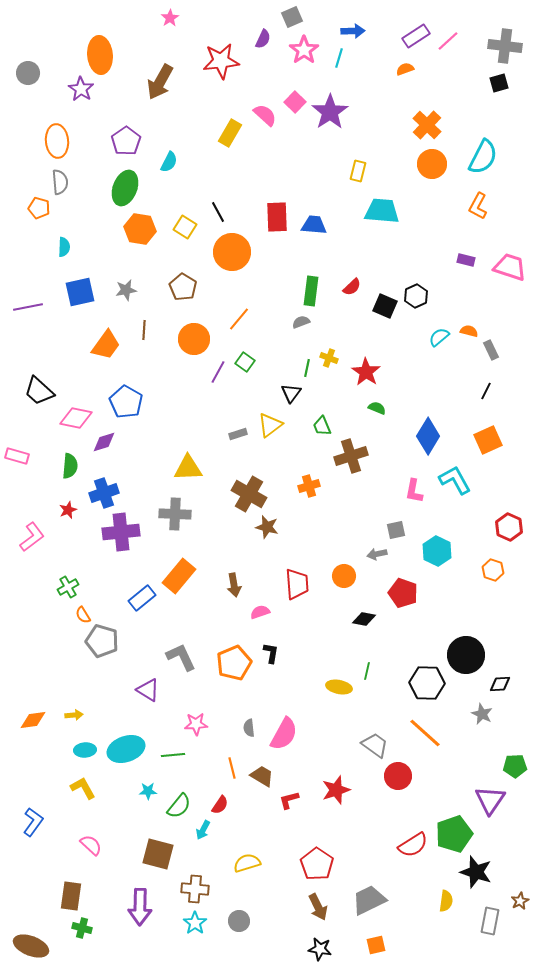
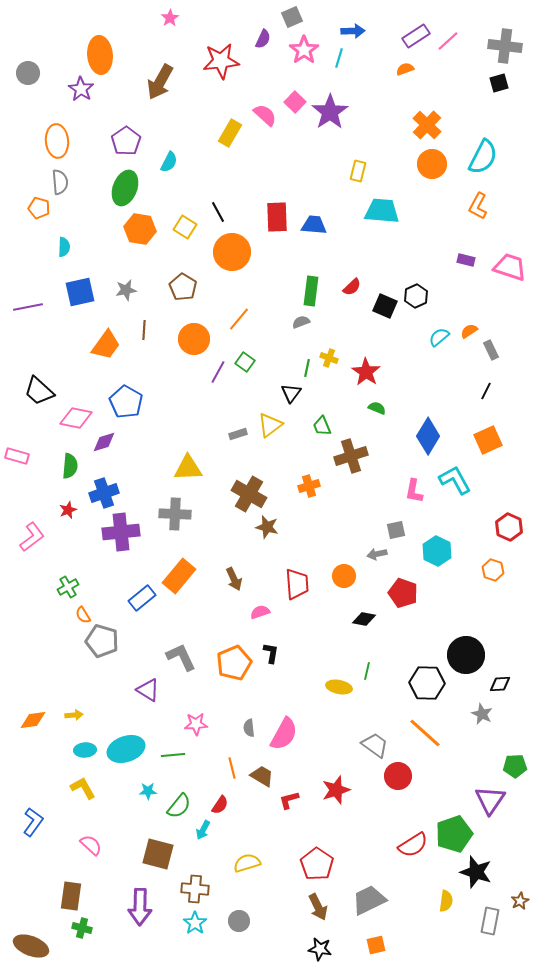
orange semicircle at (469, 331): rotated 48 degrees counterclockwise
brown arrow at (234, 585): moved 6 px up; rotated 15 degrees counterclockwise
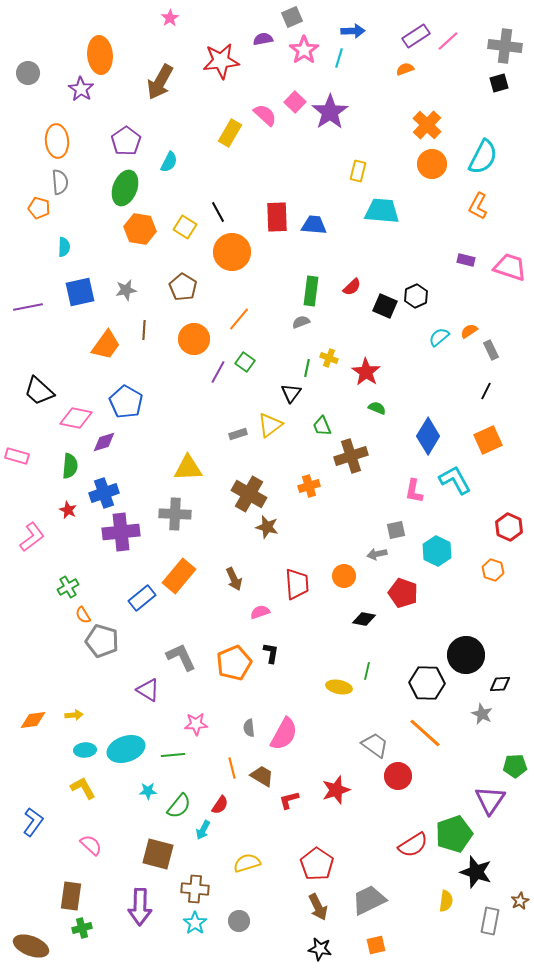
purple semicircle at (263, 39): rotated 126 degrees counterclockwise
red star at (68, 510): rotated 24 degrees counterclockwise
green cross at (82, 928): rotated 30 degrees counterclockwise
